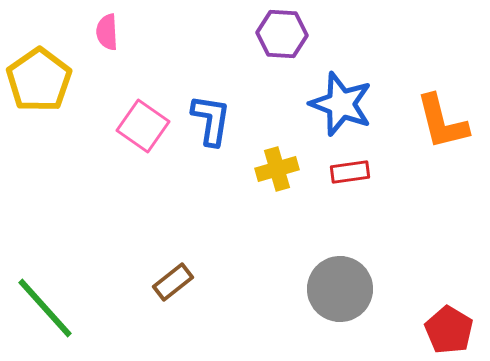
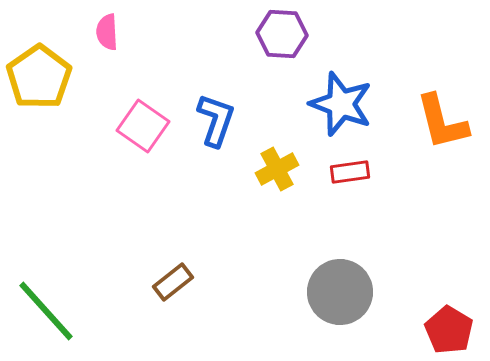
yellow pentagon: moved 3 px up
blue L-shape: moved 5 px right; rotated 10 degrees clockwise
yellow cross: rotated 12 degrees counterclockwise
gray circle: moved 3 px down
green line: moved 1 px right, 3 px down
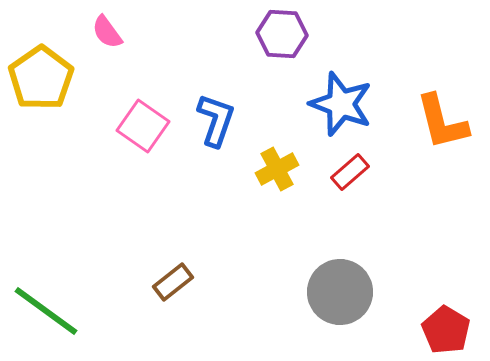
pink semicircle: rotated 33 degrees counterclockwise
yellow pentagon: moved 2 px right, 1 px down
red rectangle: rotated 33 degrees counterclockwise
green line: rotated 12 degrees counterclockwise
red pentagon: moved 3 px left
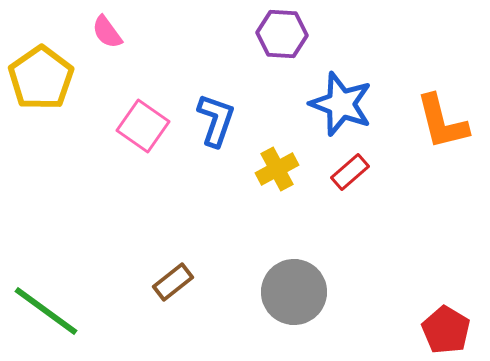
gray circle: moved 46 px left
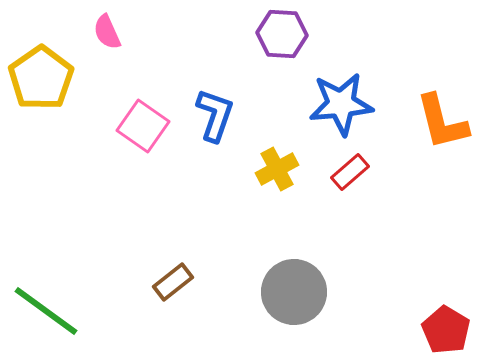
pink semicircle: rotated 12 degrees clockwise
blue star: rotated 26 degrees counterclockwise
blue L-shape: moved 1 px left, 5 px up
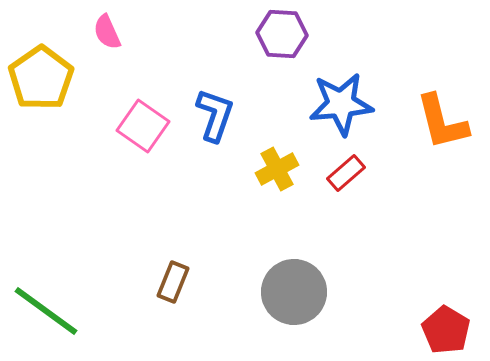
red rectangle: moved 4 px left, 1 px down
brown rectangle: rotated 30 degrees counterclockwise
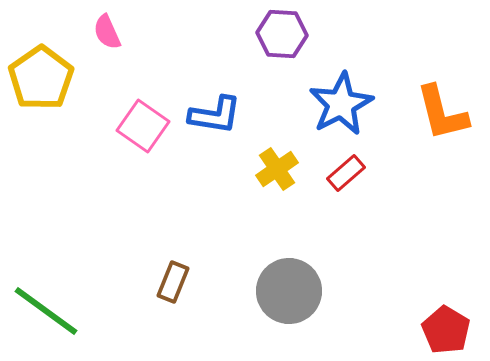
blue star: rotated 22 degrees counterclockwise
blue L-shape: rotated 80 degrees clockwise
orange L-shape: moved 9 px up
yellow cross: rotated 6 degrees counterclockwise
gray circle: moved 5 px left, 1 px up
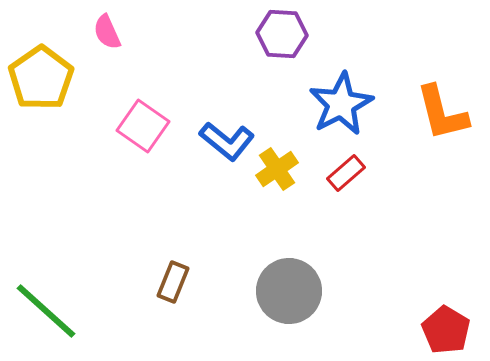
blue L-shape: moved 12 px right, 26 px down; rotated 30 degrees clockwise
green line: rotated 6 degrees clockwise
